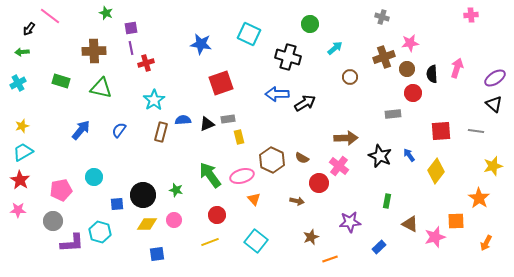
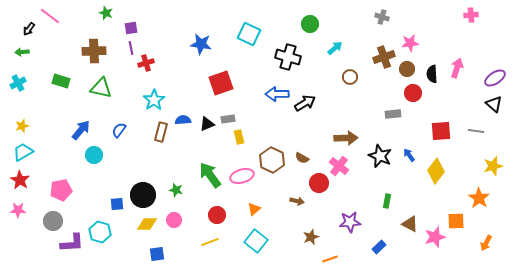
cyan circle at (94, 177): moved 22 px up
orange triangle at (254, 199): moved 10 px down; rotated 32 degrees clockwise
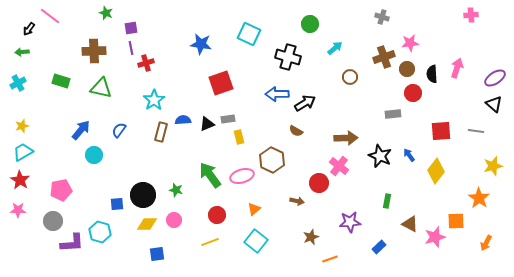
brown semicircle at (302, 158): moved 6 px left, 27 px up
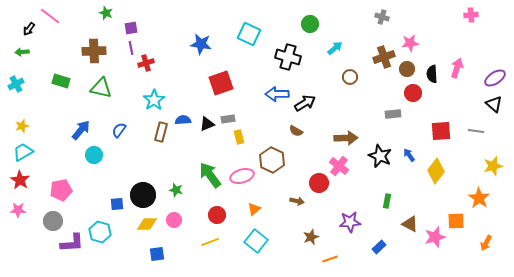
cyan cross at (18, 83): moved 2 px left, 1 px down
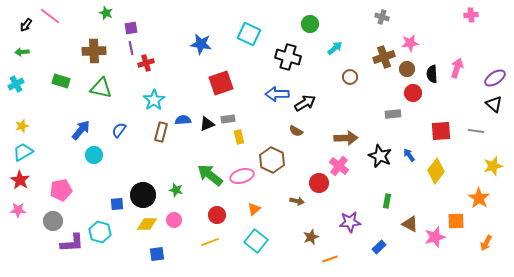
black arrow at (29, 29): moved 3 px left, 4 px up
green arrow at (210, 175): rotated 16 degrees counterclockwise
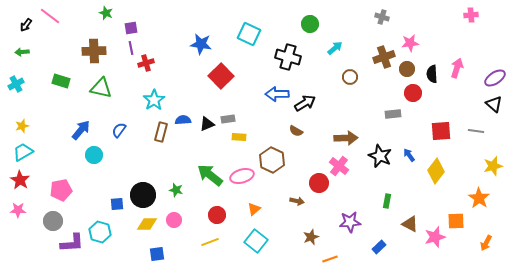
red square at (221, 83): moved 7 px up; rotated 25 degrees counterclockwise
yellow rectangle at (239, 137): rotated 72 degrees counterclockwise
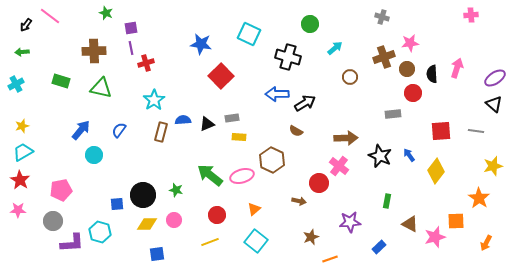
gray rectangle at (228, 119): moved 4 px right, 1 px up
brown arrow at (297, 201): moved 2 px right
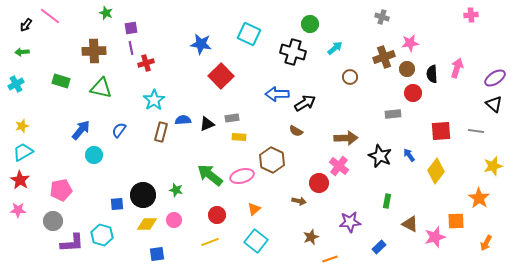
black cross at (288, 57): moved 5 px right, 5 px up
cyan hexagon at (100, 232): moved 2 px right, 3 px down
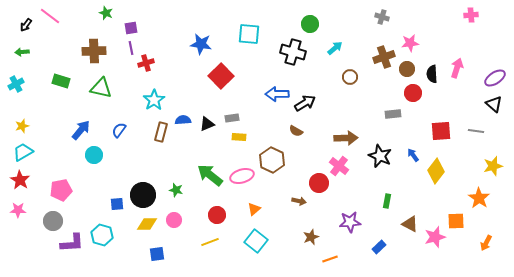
cyan square at (249, 34): rotated 20 degrees counterclockwise
blue arrow at (409, 155): moved 4 px right
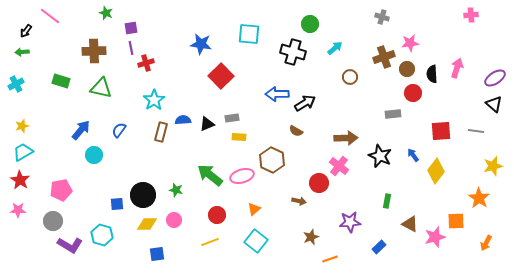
black arrow at (26, 25): moved 6 px down
purple L-shape at (72, 243): moved 2 px left, 2 px down; rotated 35 degrees clockwise
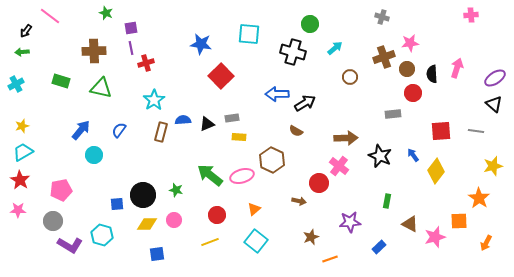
orange square at (456, 221): moved 3 px right
